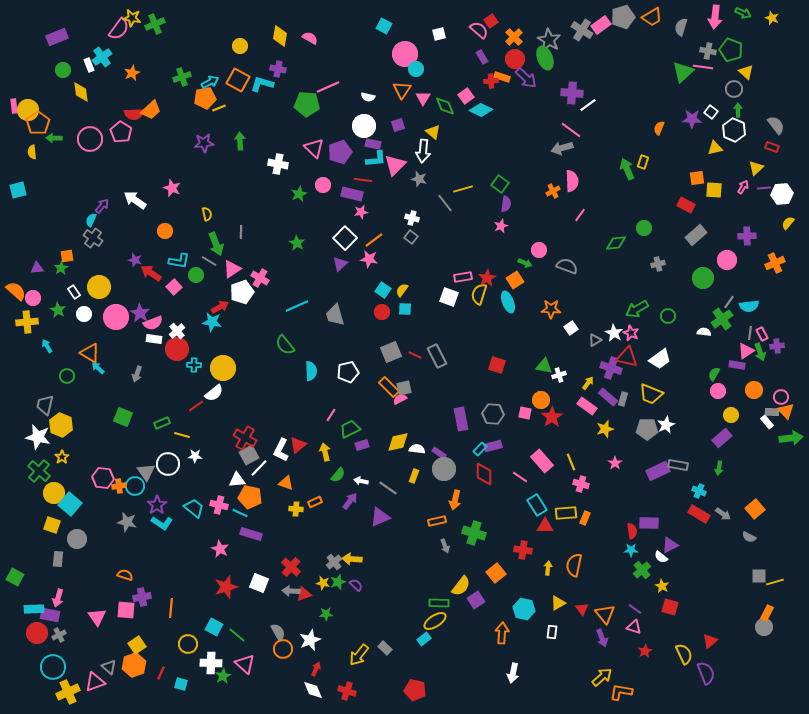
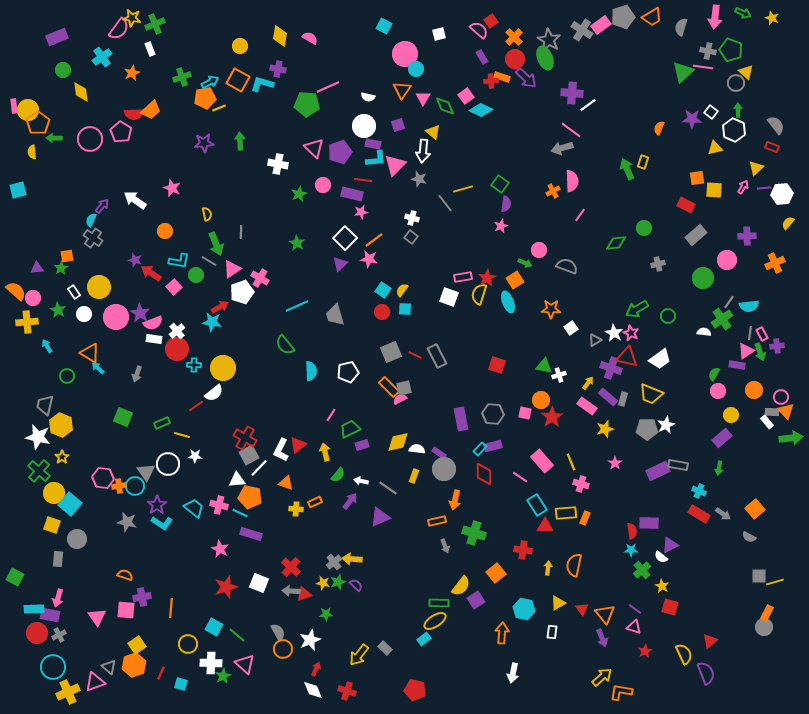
white rectangle at (89, 65): moved 61 px right, 16 px up
gray circle at (734, 89): moved 2 px right, 6 px up
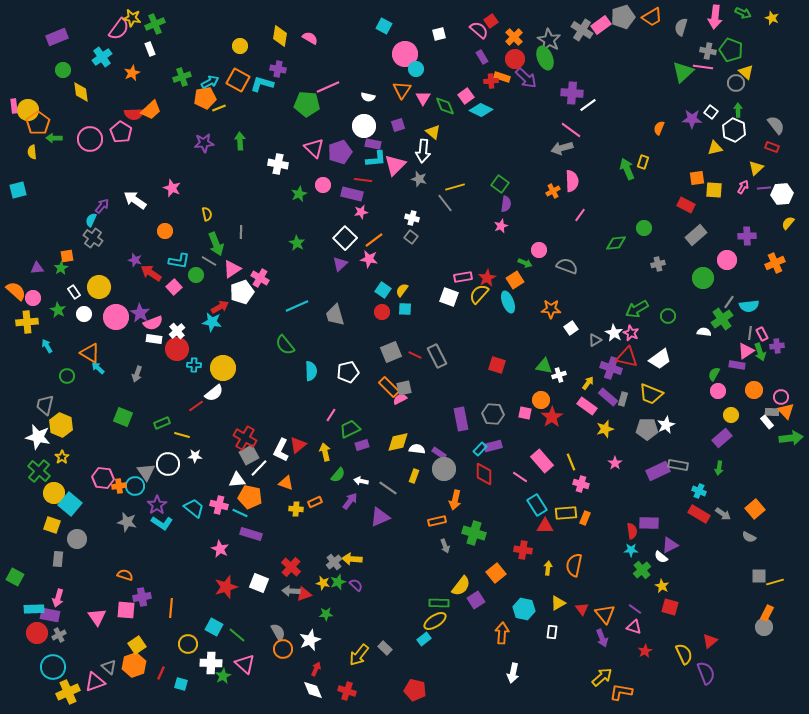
yellow line at (463, 189): moved 8 px left, 2 px up
yellow semicircle at (479, 294): rotated 25 degrees clockwise
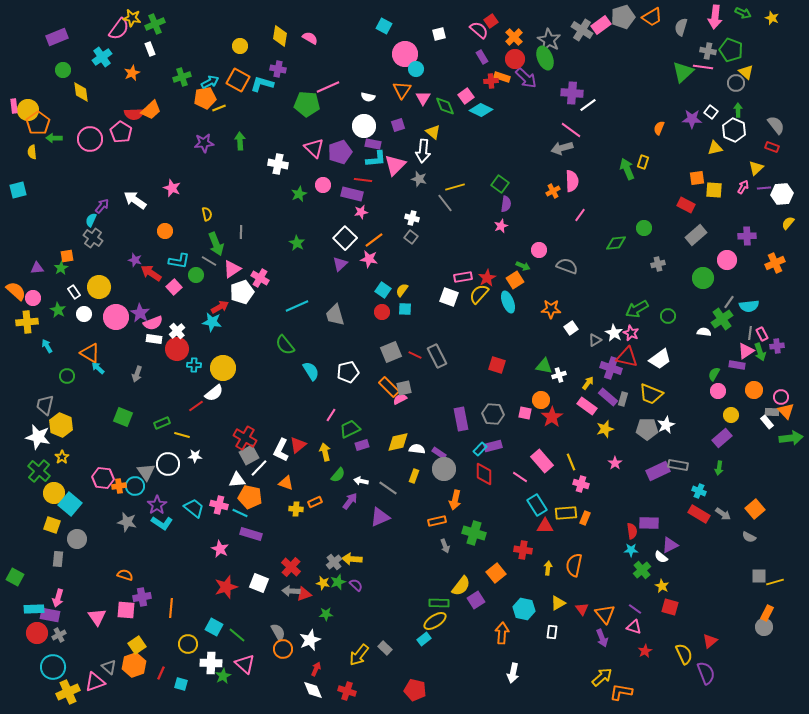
green arrow at (525, 263): moved 2 px left, 3 px down
cyan semicircle at (311, 371): rotated 30 degrees counterclockwise
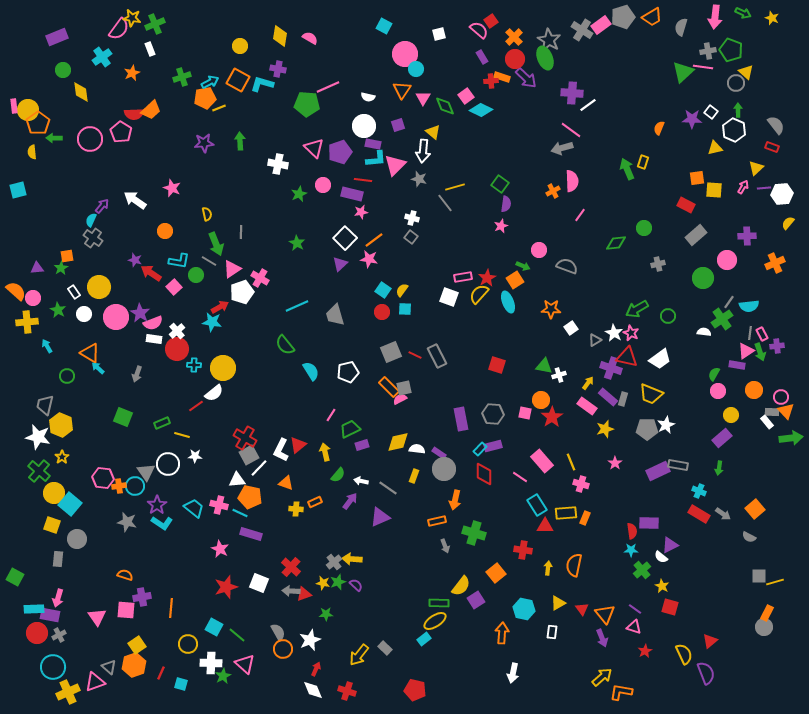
gray cross at (708, 51): rotated 21 degrees counterclockwise
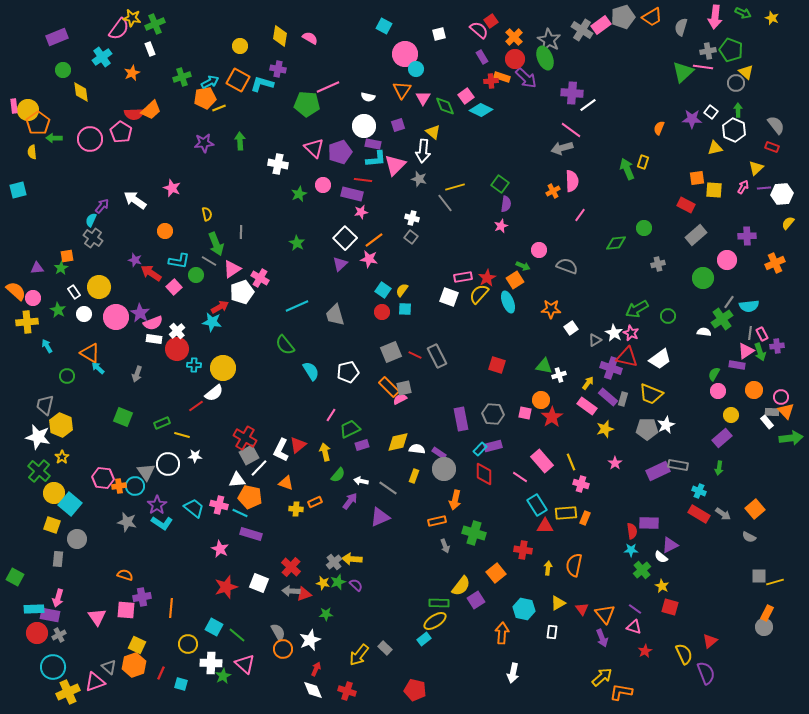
yellow square at (137, 645): rotated 30 degrees counterclockwise
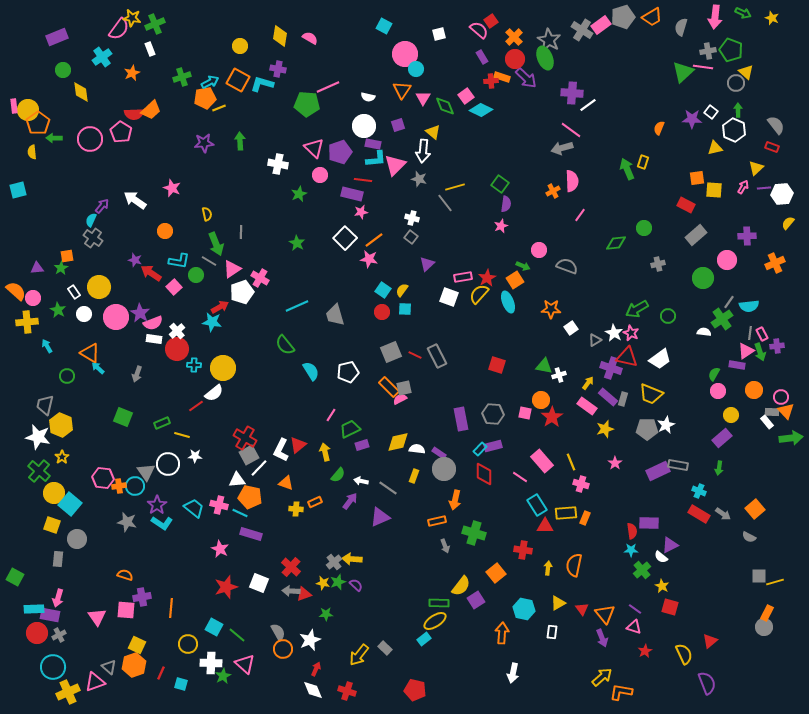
pink circle at (323, 185): moved 3 px left, 10 px up
purple triangle at (340, 264): moved 87 px right
purple semicircle at (706, 673): moved 1 px right, 10 px down
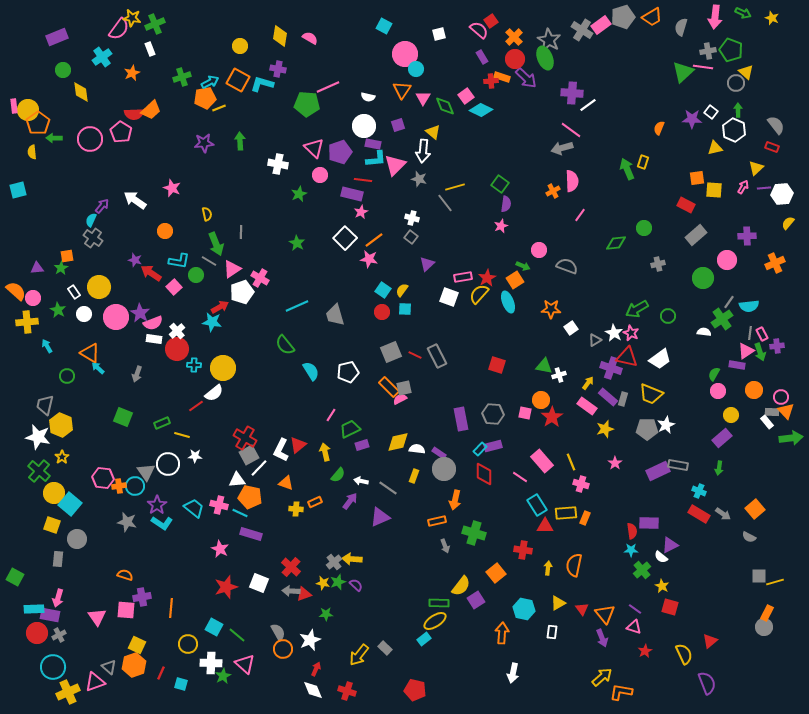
pink star at (361, 212): rotated 16 degrees counterclockwise
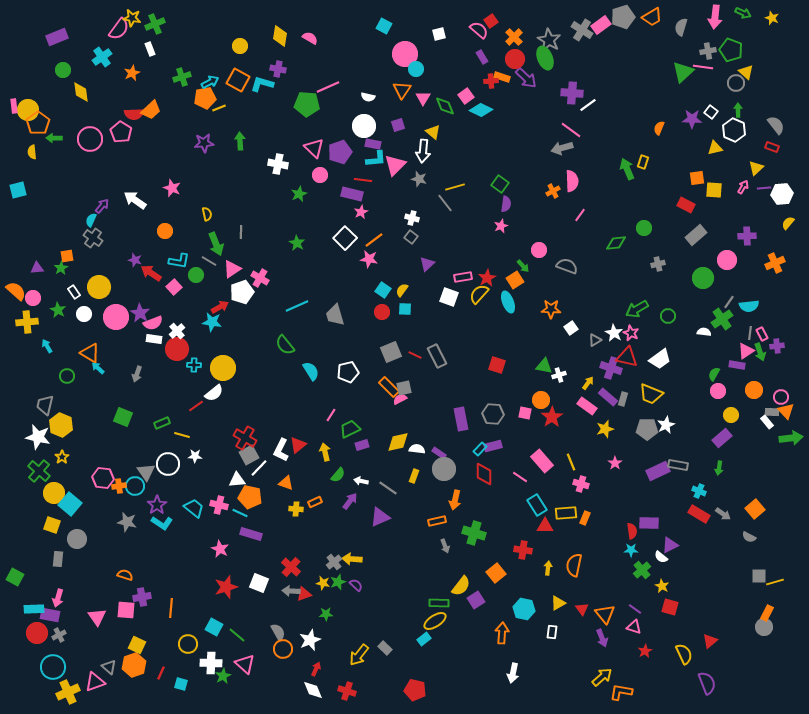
green arrow at (523, 266): rotated 24 degrees clockwise
